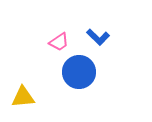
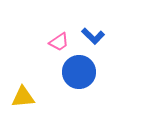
blue L-shape: moved 5 px left, 1 px up
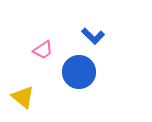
pink trapezoid: moved 16 px left, 8 px down
yellow triangle: rotated 45 degrees clockwise
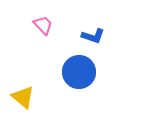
blue L-shape: rotated 25 degrees counterclockwise
pink trapezoid: moved 25 px up; rotated 100 degrees counterclockwise
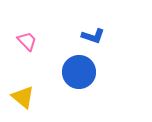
pink trapezoid: moved 16 px left, 16 px down
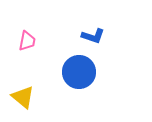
pink trapezoid: rotated 55 degrees clockwise
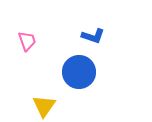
pink trapezoid: rotated 30 degrees counterclockwise
yellow triangle: moved 21 px right, 9 px down; rotated 25 degrees clockwise
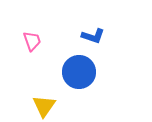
pink trapezoid: moved 5 px right
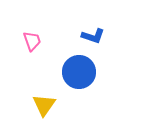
yellow triangle: moved 1 px up
